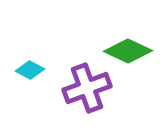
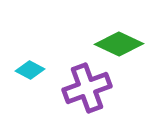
green diamond: moved 9 px left, 7 px up
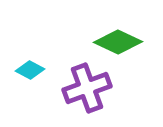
green diamond: moved 1 px left, 2 px up
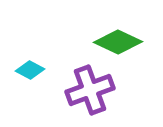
purple cross: moved 3 px right, 2 px down
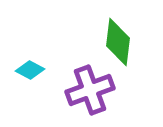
green diamond: rotated 72 degrees clockwise
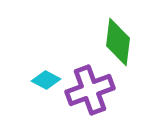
cyan diamond: moved 16 px right, 10 px down
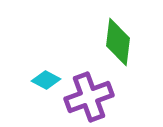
purple cross: moved 1 px left, 7 px down
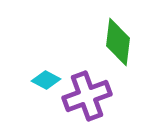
purple cross: moved 2 px left, 1 px up
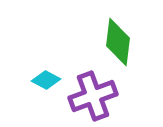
purple cross: moved 6 px right
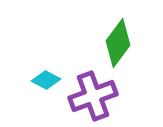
green diamond: moved 1 px down; rotated 30 degrees clockwise
